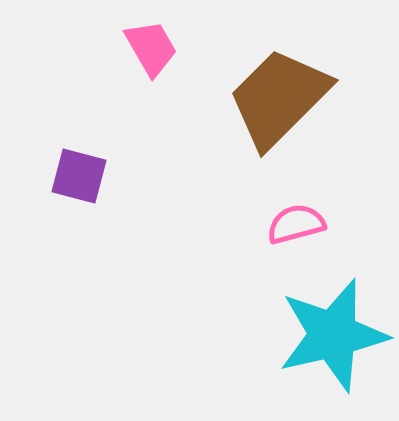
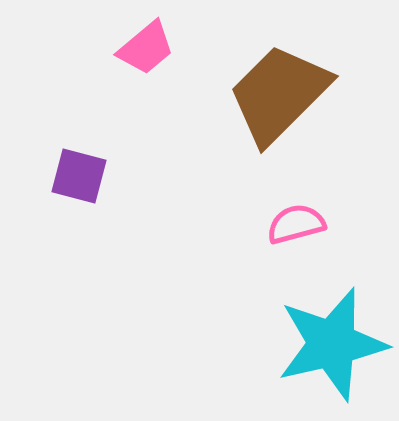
pink trapezoid: moved 5 px left; rotated 80 degrees clockwise
brown trapezoid: moved 4 px up
cyan star: moved 1 px left, 9 px down
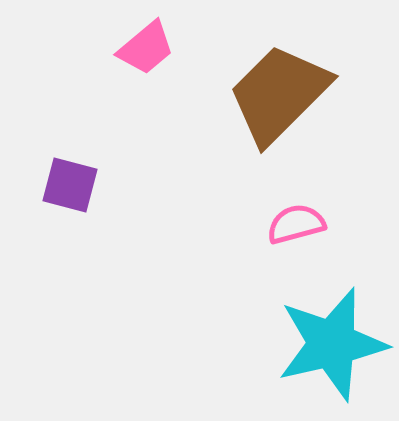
purple square: moved 9 px left, 9 px down
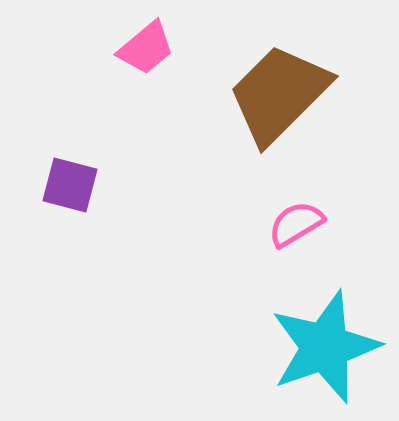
pink semicircle: rotated 16 degrees counterclockwise
cyan star: moved 7 px left, 3 px down; rotated 6 degrees counterclockwise
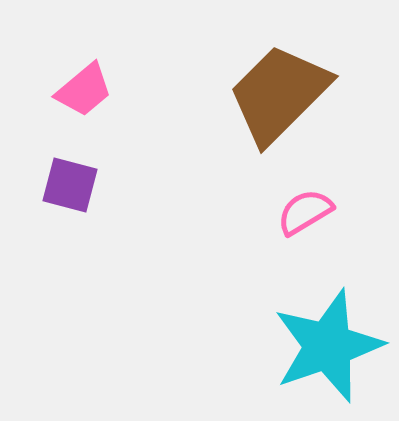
pink trapezoid: moved 62 px left, 42 px down
pink semicircle: moved 9 px right, 12 px up
cyan star: moved 3 px right, 1 px up
